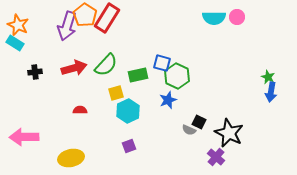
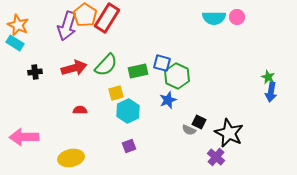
green rectangle: moved 4 px up
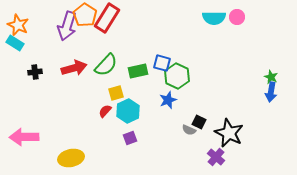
green star: moved 3 px right
red semicircle: moved 25 px right, 1 px down; rotated 48 degrees counterclockwise
purple square: moved 1 px right, 8 px up
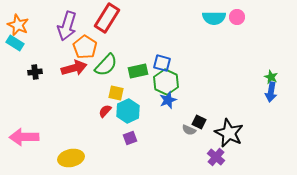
orange pentagon: moved 32 px down
green hexagon: moved 11 px left, 6 px down
yellow square: rotated 28 degrees clockwise
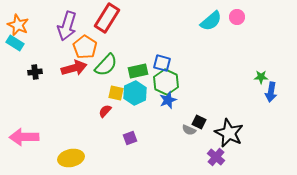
cyan semicircle: moved 3 px left, 3 px down; rotated 40 degrees counterclockwise
green star: moved 10 px left; rotated 24 degrees counterclockwise
cyan hexagon: moved 7 px right, 18 px up
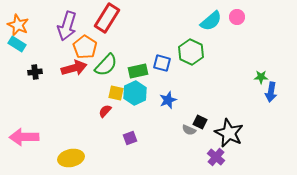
cyan rectangle: moved 2 px right, 1 px down
green hexagon: moved 25 px right, 30 px up
black square: moved 1 px right
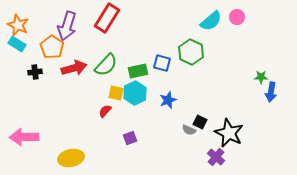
orange pentagon: moved 33 px left
